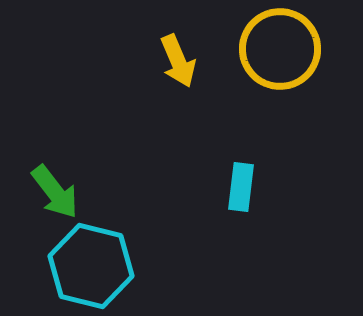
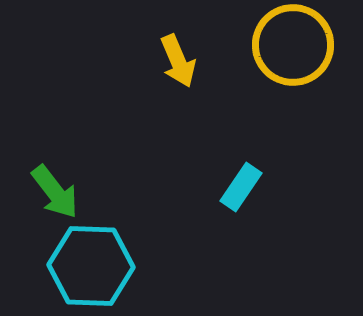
yellow circle: moved 13 px right, 4 px up
cyan rectangle: rotated 27 degrees clockwise
cyan hexagon: rotated 12 degrees counterclockwise
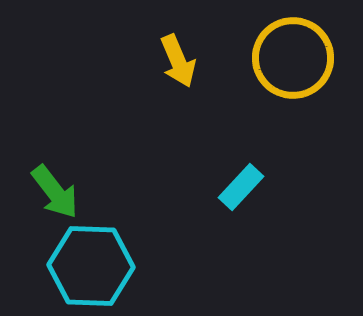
yellow circle: moved 13 px down
cyan rectangle: rotated 9 degrees clockwise
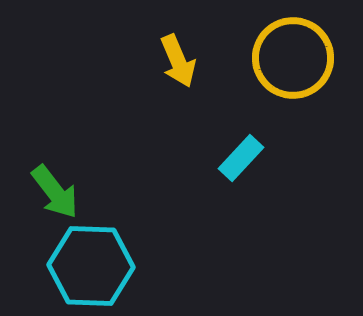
cyan rectangle: moved 29 px up
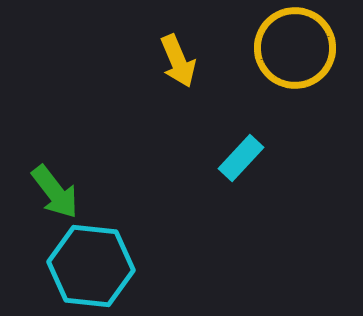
yellow circle: moved 2 px right, 10 px up
cyan hexagon: rotated 4 degrees clockwise
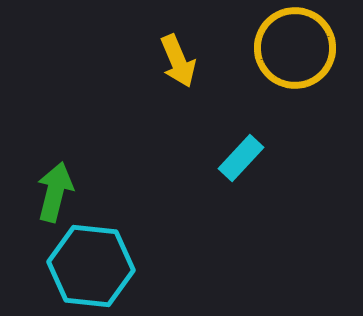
green arrow: rotated 128 degrees counterclockwise
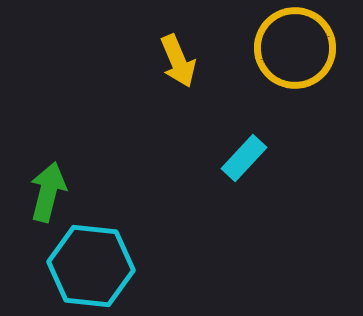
cyan rectangle: moved 3 px right
green arrow: moved 7 px left
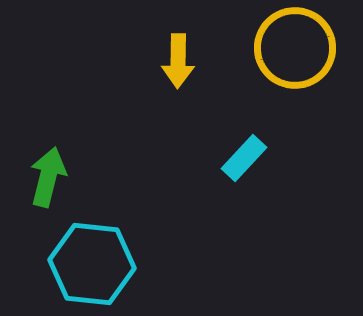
yellow arrow: rotated 24 degrees clockwise
green arrow: moved 15 px up
cyan hexagon: moved 1 px right, 2 px up
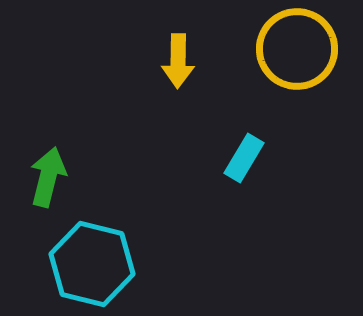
yellow circle: moved 2 px right, 1 px down
cyan rectangle: rotated 12 degrees counterclockwise
cyan hexagon: rotated 8 degrees clockwise
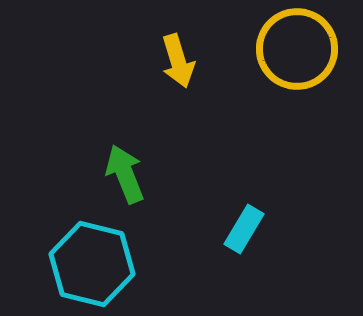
yellow arrow: rotated 18 degrees counterclockwise
cyan rectangle: moved 71 px down
green arrow: moved 77 px right, 3 px up; rotated 36 degrees counterclockwise
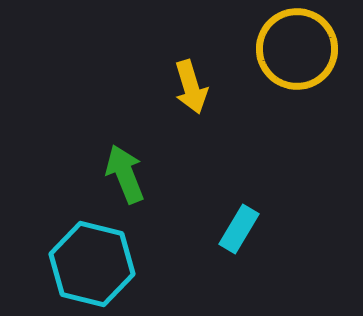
yellow arrow: moved 13 px right, 26 px down
cyan rectangle: moved 5 px left
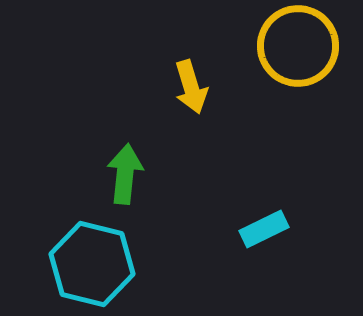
yellow circle: moved 1 px right, 3 px up
green arrow: rotated 28 degrees clockwise
cyan rectangle: moved 25 px right; rotated 33 degrees clockwise
